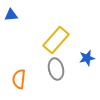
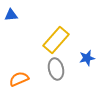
orange semicircle: rotated 60 degrees clockwise
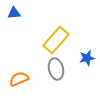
blue triangle: moved 3 px right, 2 px up
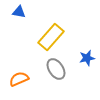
blue triangle: moved 5 px right, 1 px up; rotated 16 degrees clockwise
yellow rectangle: moved 5 px left, 3 px up
gray ellipse: rotated 20 degrees counterclockwise
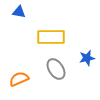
yellow rectangle: rotated 48 degrees clockwise
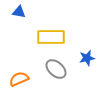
gray ellipse: rotated 15 degrees counterclockwise
